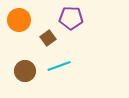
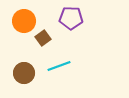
orange circle: moved 5 px right, 1 px down
brown square: moved 5 px left
brown circle: moved 1 px left, 2 px down
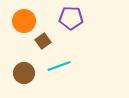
brown square: moved 3 px down
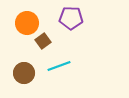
orange circle: moved 3 px right, 2 px down
